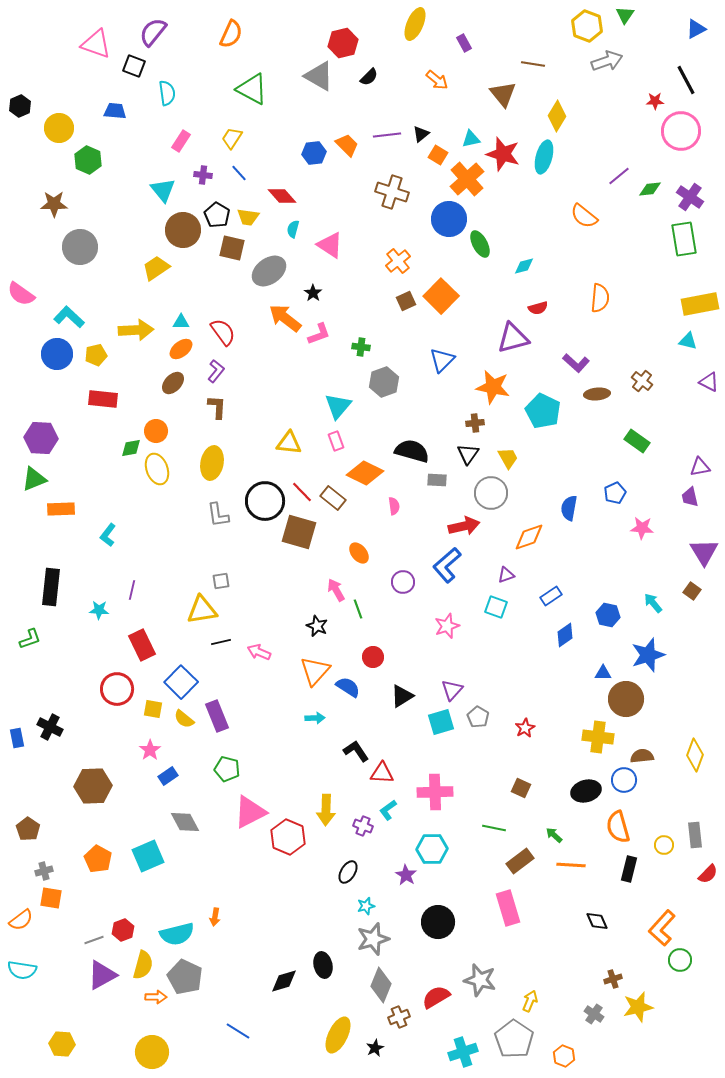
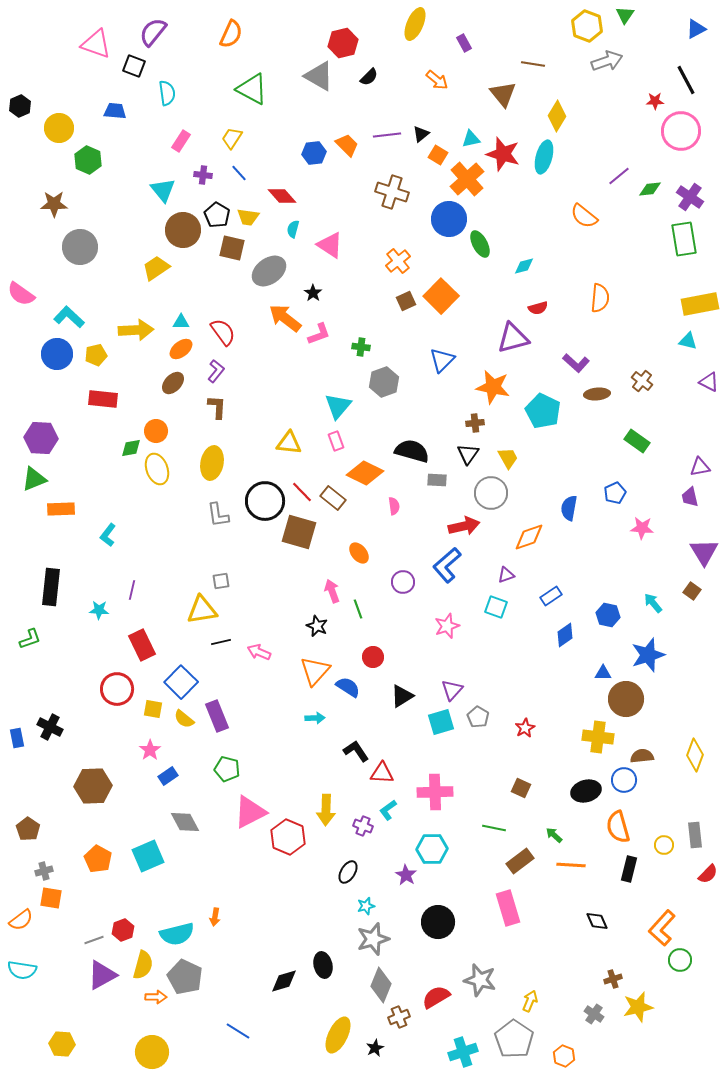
pink arrow at (336, 590): moved 4 px left, 1 px down; rotated 10 degrees clockwise
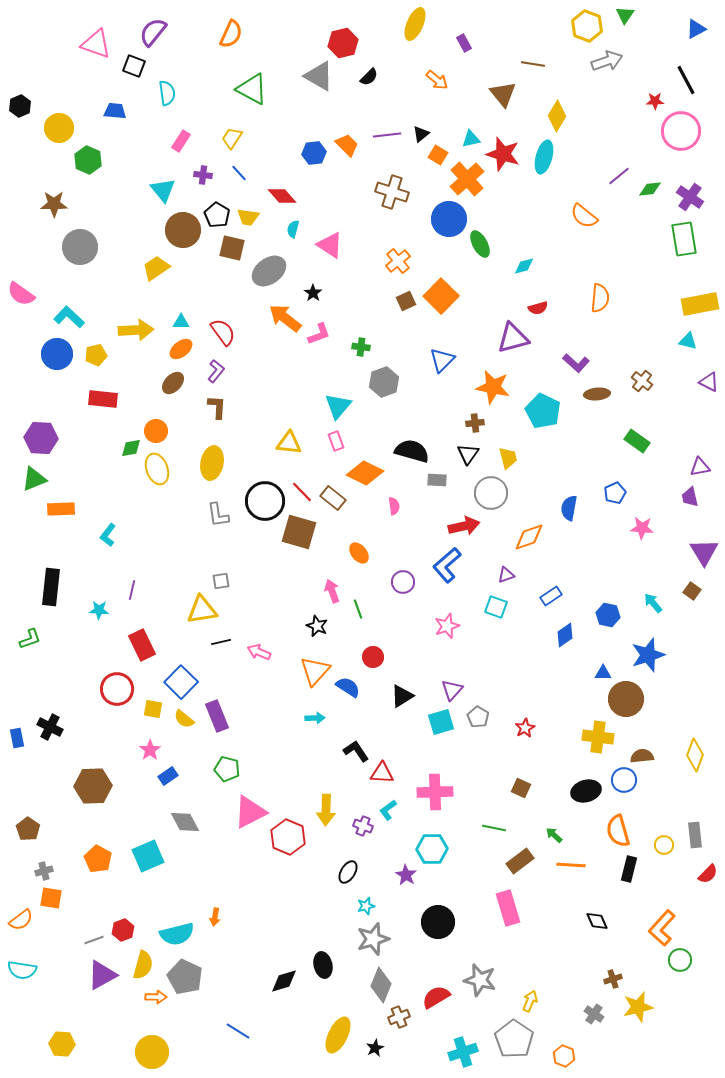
yellow trapezoid at (508, 458): rotated 15 degrees clockwise
orange semicircle at (618, 827): moved 4 px down
